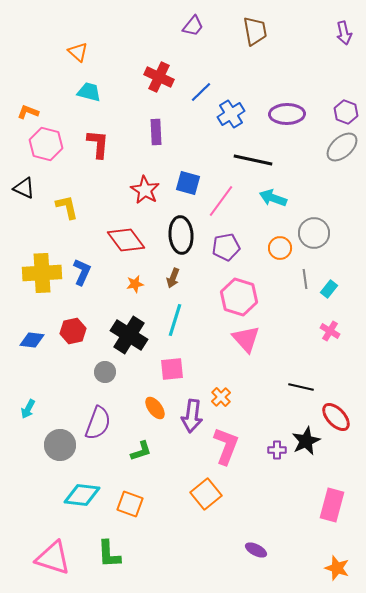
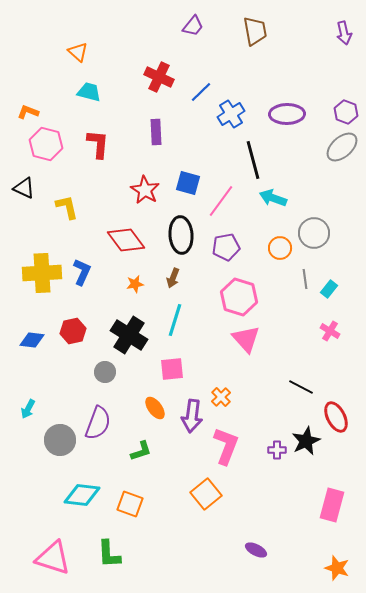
black line at (253, 160): rotated 63 degrees clockwise
black line at (301, 387): rotated 15 degrees clockwise
red ellipse at (336, 417): rotated 16 degrees clockwise
gray circle at (60, 445): moved 5 px up
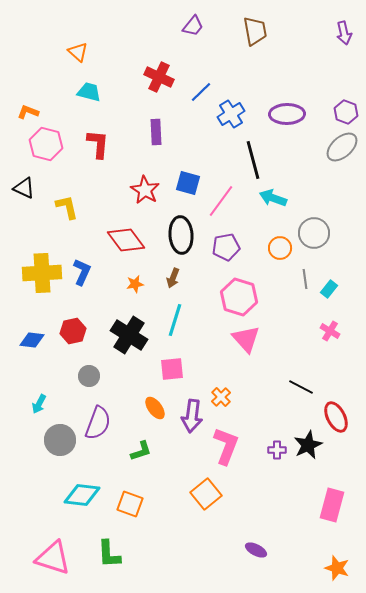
gray circle at (105, 372): moved 16 px left, 4 px down
cyan arrow at (28, 409): moved 11 px right, 5 px up
black star at (306, 441): moved 2 px right, 4 px down
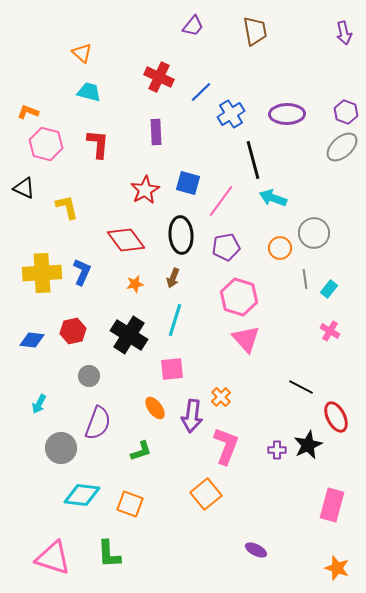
orange triangle at (78, 52): moved 4 px right, 1 px down
red star at (145, 190): rotated 12 degrees clockwise
gray circle at (60, 440): moved 1 px right, 8 px down
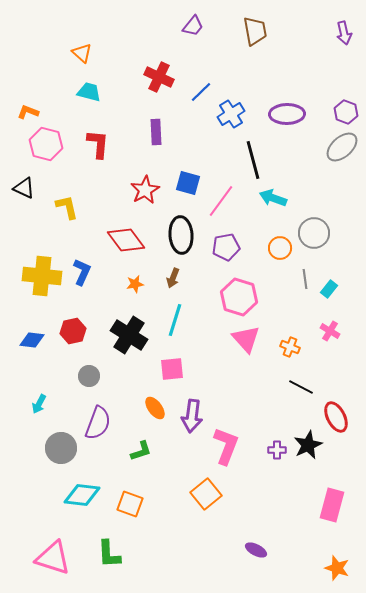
yellow cross at (42, 273): moved 3 px down; rotated 9 degrees clockwise
orange cross at (221, 397): moved 69 px right, 50 px up; rotated 24 degrees counterclockwise
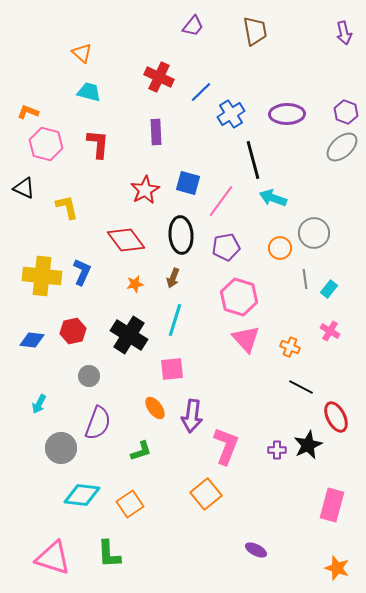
orange square at (130, 504): rotated 36 degrees clockwise
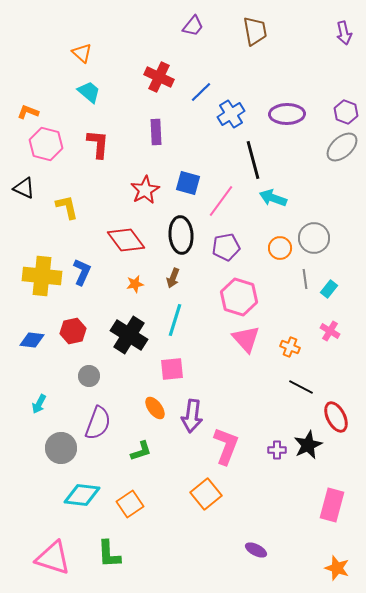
cyan trapezoid at (89, 92): rotated 25 degrees clockwise
gray circle at (314, 233): moved 5 px down
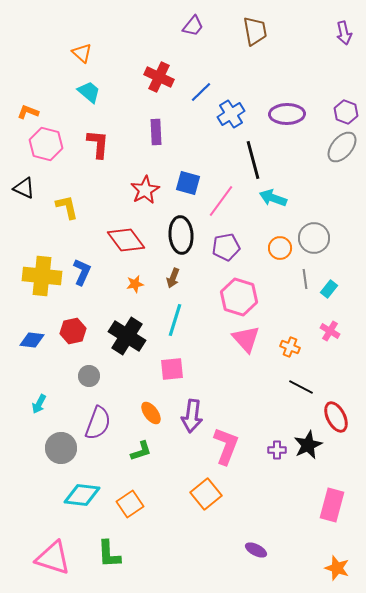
gray ellipse at (342, 147): rotated 8 degrees counterclockwise
black cross at (129, 335): moved 2 px left, 1 px down
orange ellipse at (155, 408): moved 4 px left, 5 px down
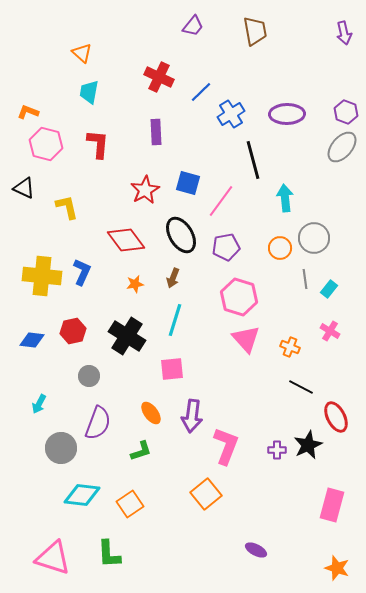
cyan trapezoid at (89, 92): rotated 120 degrees counterclockwise
cyan arrow at (273, 198): moved 12 px right; rotated 64 degrees clockwise
black ellipse at (181, 235): rotated 27 degrees counterclockwise
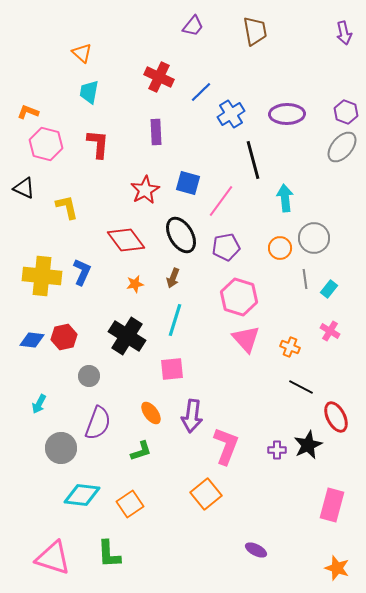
red hexagon at (73, 331): moved 9 px left, 6 px down
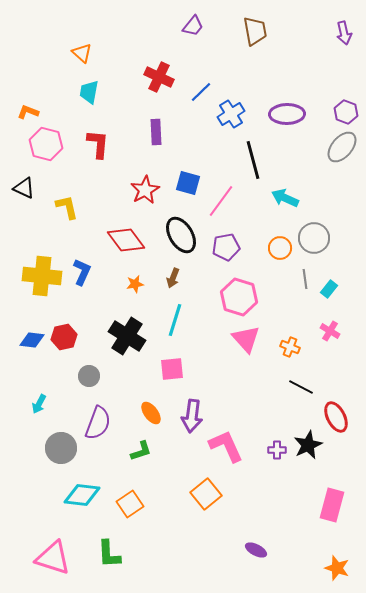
cyan arrow at (285, 198): rotated 60 degrees counterclockwise
pink L-shape at (226, 446): rotated 45 degrees counterclockwise
